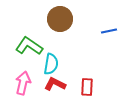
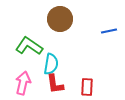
red L-shape: rotated 125 degrees counterclockwise
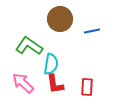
blue line: moved 17 px left
pink arrow: rotated 60 degrees counterclockwise
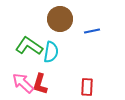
cyan semicircle: moved 12 px up
red L-shape: moved 15 px left; rotated 25 degrees clockwise
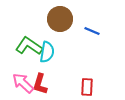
blue line: rotated 35 degrees clockwise
cyan semicircle: moved 4 px left
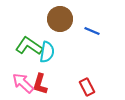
red rectangle: rotated 30 degrees counterclockwise
